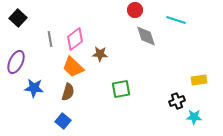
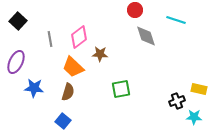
black square: moved 3 px down
pink diamond: moved 4 px right, 2 px up
yellow rectangle: moved 9 px down; rotated 21 degrees clockwise
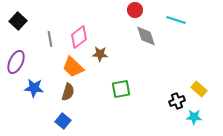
yellow rectangle: rotated 28 degrees clockwise
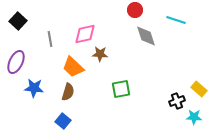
pink diamond: moved 6 px right, 3 px up; rotated 25 degrees clockwise
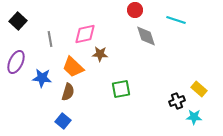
blue star: moved 8 px right, 10 px up
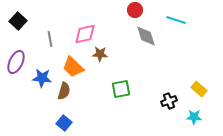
brown semicircle: moved 4 px left, 1 px up
black cross: moved 8 px left
blue square: moved 1 px right, 2 px down
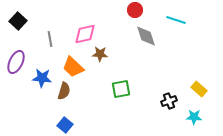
blue square: moved 1 px right, 2 px down
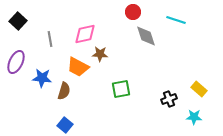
red circle: moved 2 px left, 2 px down
orange trapezoid: moved 5 px right; rotated 15 degrees counterclockwise
black cross: moved 2 px up
